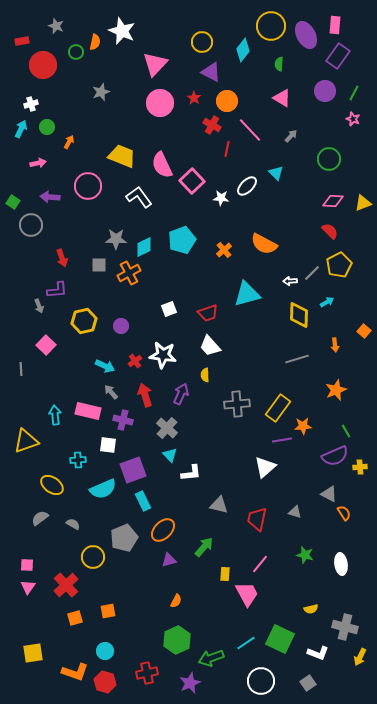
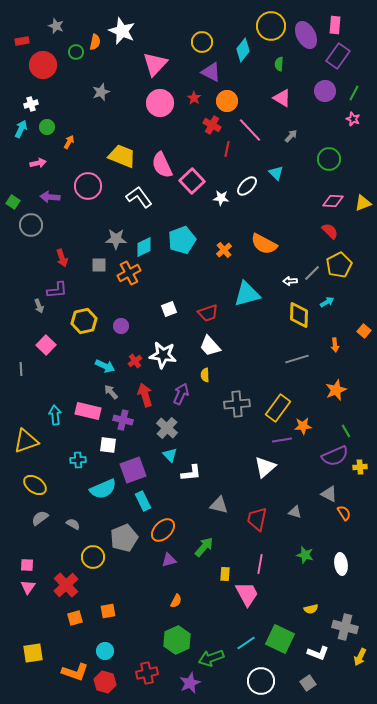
yellow ellipse at (52, 485): moved 17 px left
pink line at (260, 564): rotated 30 degrees counterclockwise
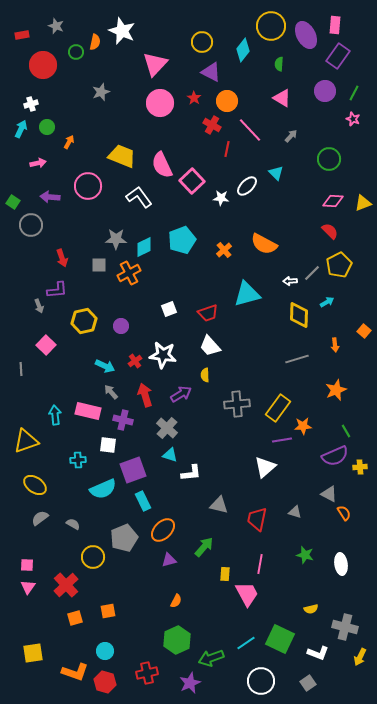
red rectangle at (22, 41): moved 6 px up
purple arrow at (181, 394): rotated 35 degrees clockwise
cyan triangle at (170, 455): rotated 28 degrees counterclockwise
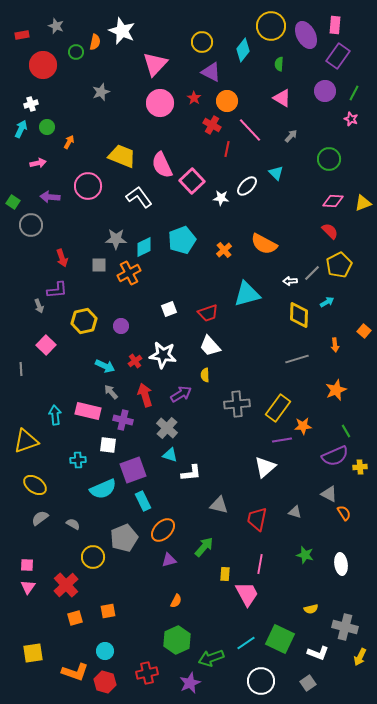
pink star at (353, 119): moved 2 px left
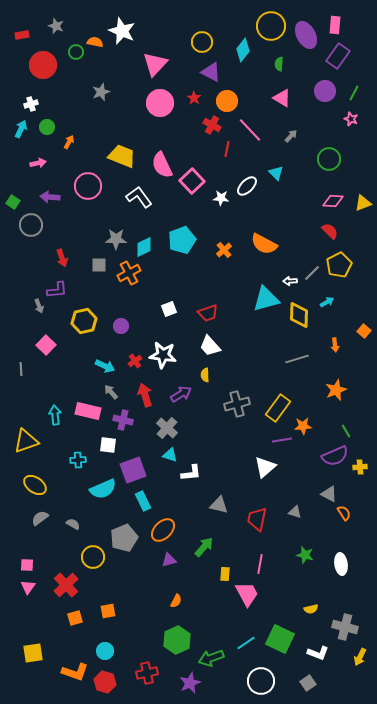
orange semicircle at (95, 42): rotated 91 degrees counterclockwise
cyan triangle at (247, 294): moved 19 px right, 5 px down
gray cross at (237, 404): rotated 10 degrees counterclockwise
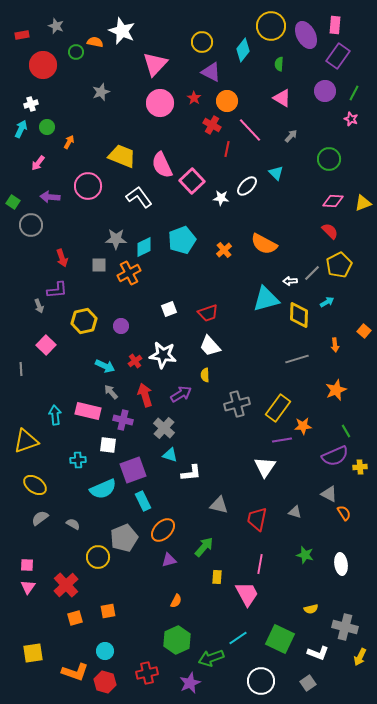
pink arrow at (38, 163): rotated 140 degrees clockwise
gray cross at (167, 428): moved 3 px left
white triangle at (265, 467): rotated 15 degrees counterclockwise
yellow circle at (93, 557): moved 5 px right
yellow rectangle at (225, 574): moved 8 px left, 3 px down
cyan line at (246, 643): moved 8 px left, 5 px up
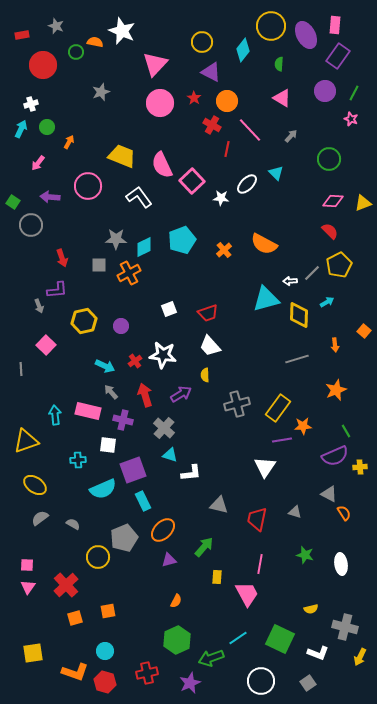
white ellipse at (247, 186): moved 2 px up
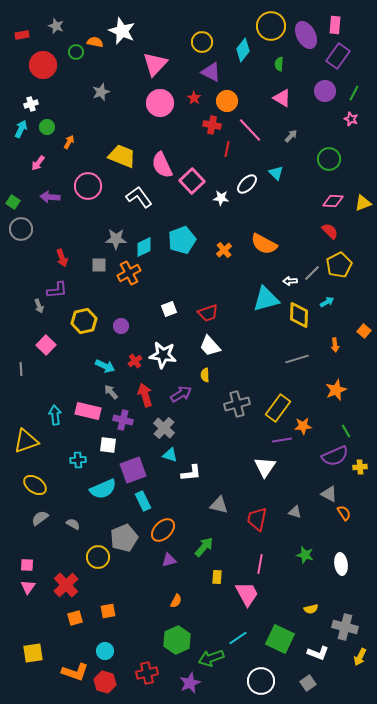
red cross at (212, 125): rotated 18 degrees counterclockwise
gray circle at (31, 225): moved 10 px left, 4 px down
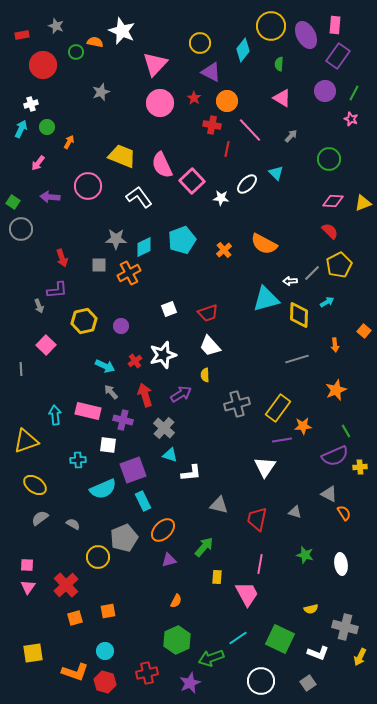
yellow circle at (202, 42): moved 2 px left, 1 px down
white star at (163, 355): rotated 24 degrees counterclockwise
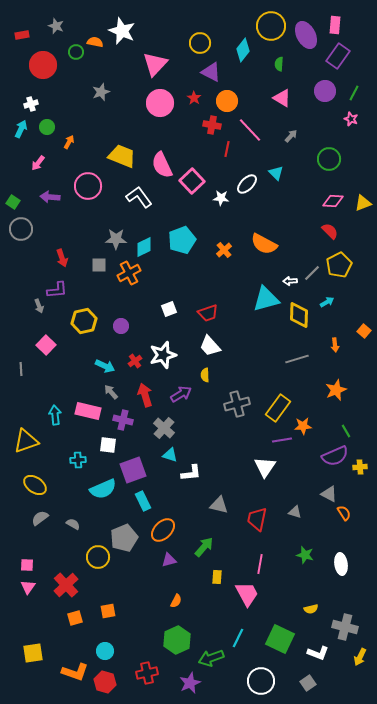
cyan line at (238, 638): rotated 30 degrees counterclockwise
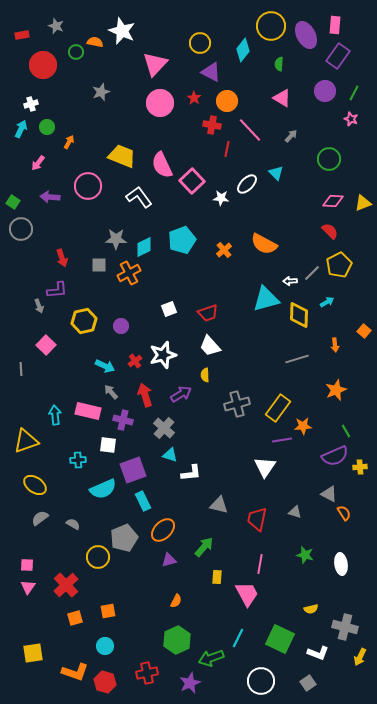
cyan circle at (105, 651): moved 5 px up
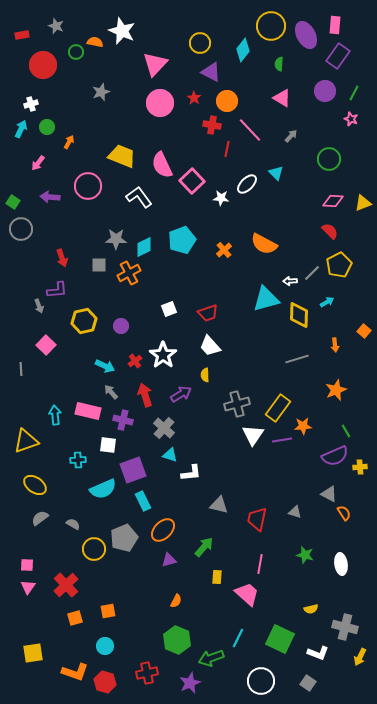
white star at (163, 355): rotated 20 degrees counterclockwise
white triangle at (265, 467): moved 12 px left, 32 px up
yellow circle at (98, 557): moved 4 px left, 8 px up
pink trapezoid at (247, 594): rotated 20 degrees counterclockwise
green hexagon at (177, 640): rotated 12 degrees counterclockwise
gray square at (308, 683): rotated 21 degrees counterclockwise
